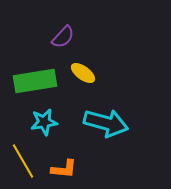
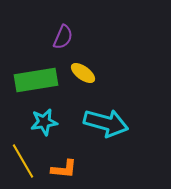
purple semicircle: rotated 20 degrees counterclockwise
green rectangle: moved 1 px right, 1 px up
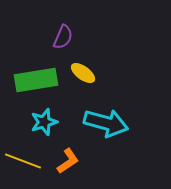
cyan star: rotated 8 degrees counterclockwise
yellow line: rotated 39 degrees counterclockwise
orange L-shape: moved 4 px right, 8 px up; rotated 40 degrees counterclockwise
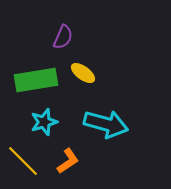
cyan arrow: moved 1 px down
yellow line: rotated 24 degrees clockwise
